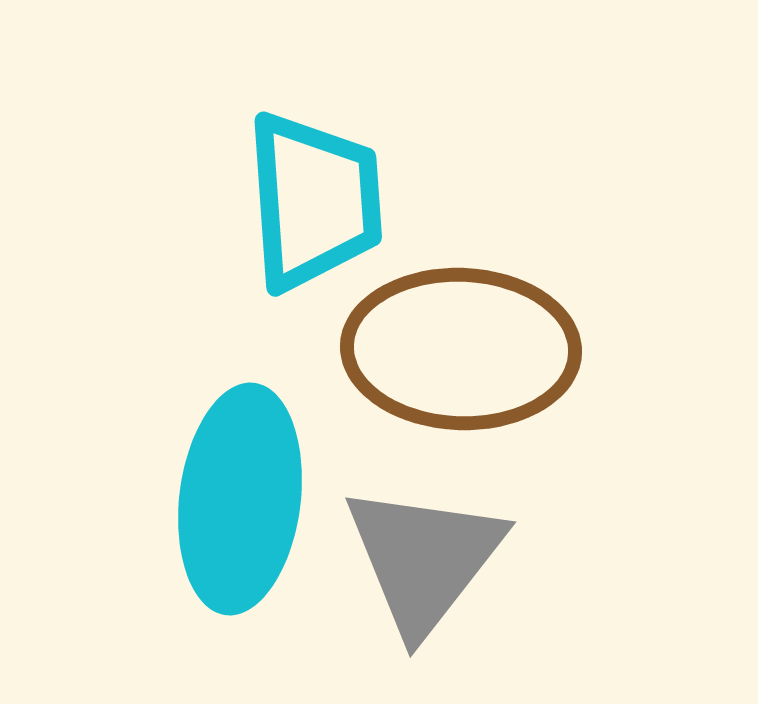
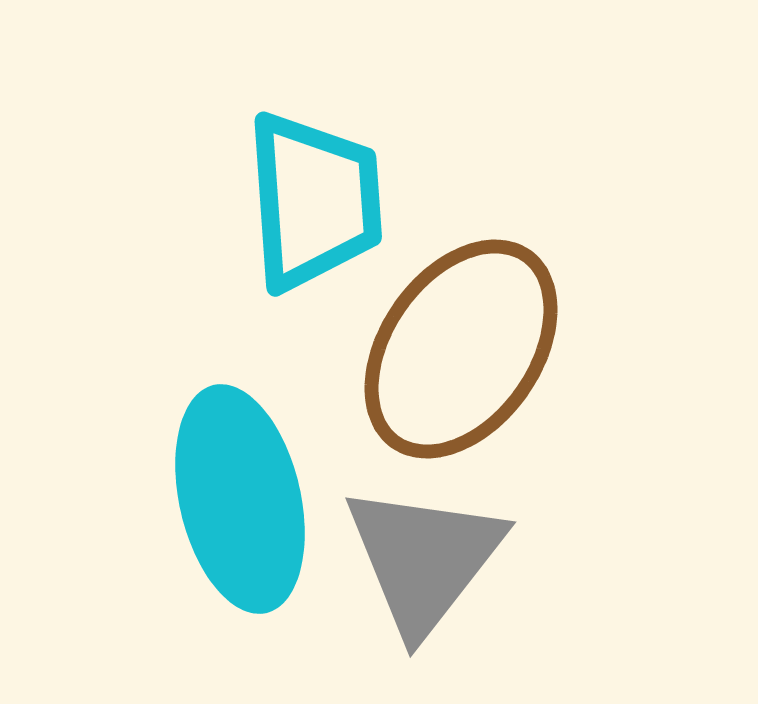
brown ellipse: rotated 57 degrees counterclockwise
cyan ellipse: rotated 20 degrees counterclockwise
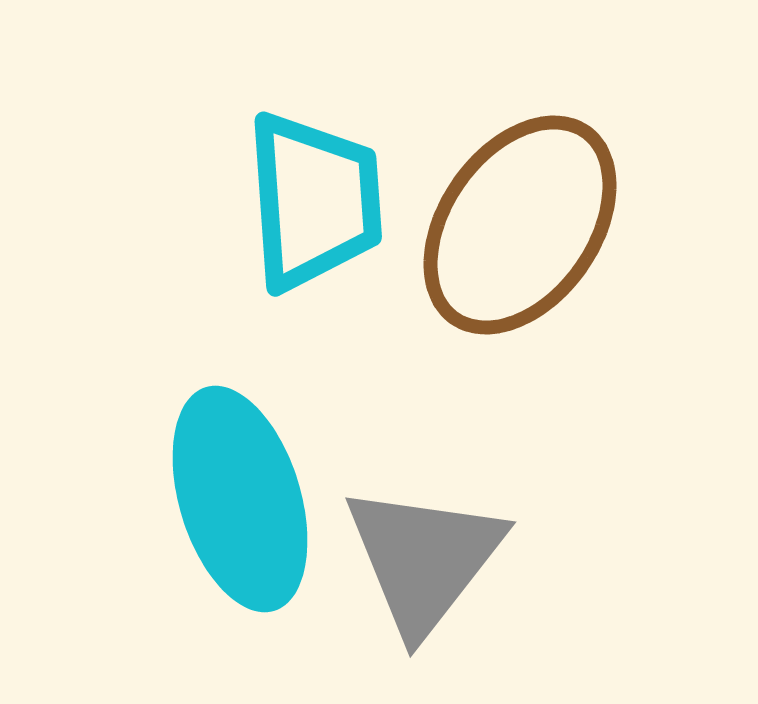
brown ellipse: moved 59 px right, 124 px up
cyan ellipse: rotated 4 degrees counterclockwise
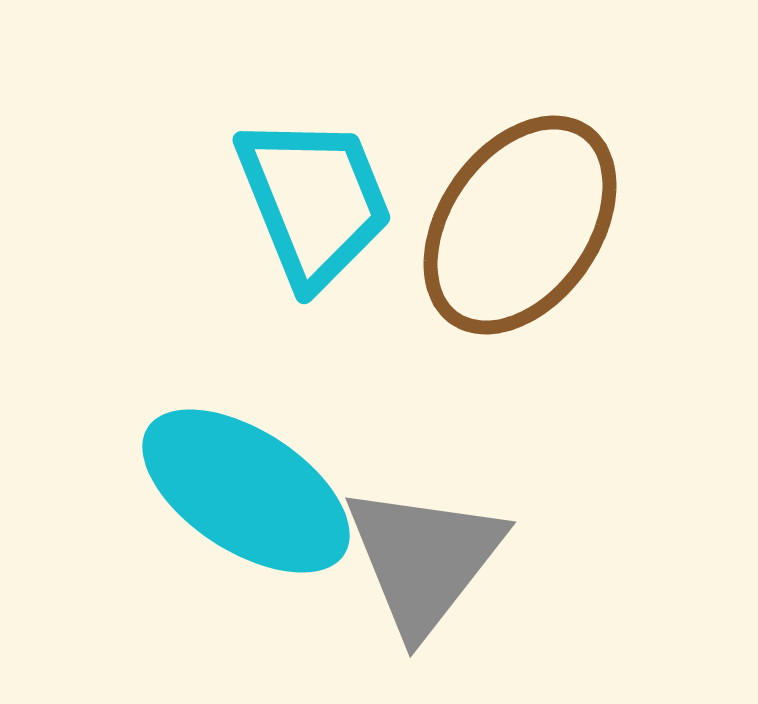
cyan trapezoid: rotated 18 degrees counterclockwise
cyan ellipse: moved 6 px right, 8 px up; rotated 40 degrees counterclockwise
